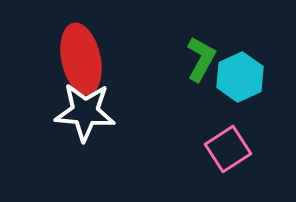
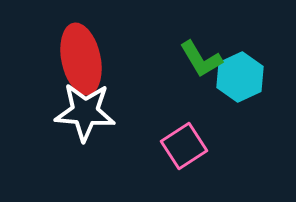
green L-shape: rotated 120 degrees clockwise
pink square: moved 44 px left, 3 px up
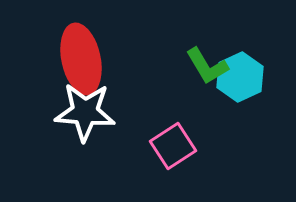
green L-shape: moved 6 px right, 7 px down
pink square: moved 11 px left
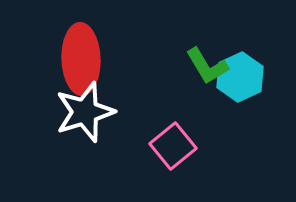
red ellipse: rotated 10 degrees clockwise
white star: rotated 22 degrees counterclockwise
pink square: rotated 6 degrees counterclockwise
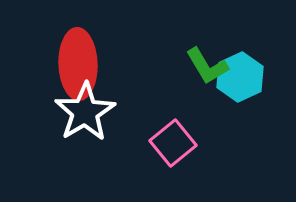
red ellipse: moved 3 px left, 5 px down
white star: rotated 14 degrees counterclockwise
pink square: moved 3 px up
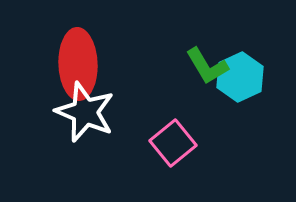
white star: rotated 18 degrees counterclockwise
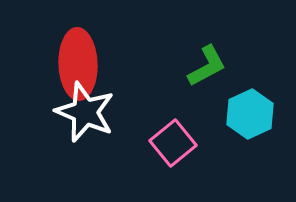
green L-shape: rotated 87 degrees counterclockwise
cyan hexagon: moved 10 px right, 37 px down
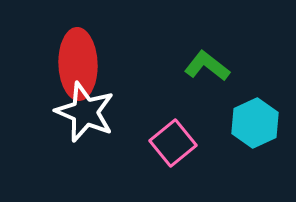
green L-shape: rotated 114 degrees counterclockwise
cyan hexagon: moved 5 px right, 9 px down
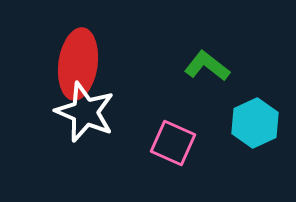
red ellipse: rotated 10 degrees clockwise
pink square: rotated 27 degrees counterclockwise
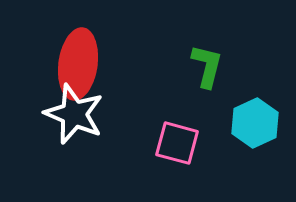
green L-shape: rotated 66 degrees clockwise
white star: moved 11 px left, 2 px down
pink square: moved 4 px right; rotated 9 degrees counterclockwise
